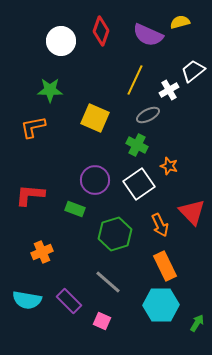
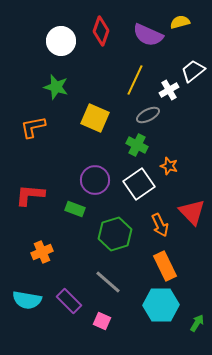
green star: moved 6 px right, 3 px up; rotated 15 degrees clockwise
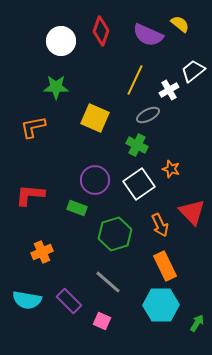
yellow semicircle: moved 2 px down; rotated 54 degrees clockwise
green star: rotated 15 degrees counterclockwise
orange star: moved 2 px right, 3 px down
green rectangle: moved 2 px right, 1 px up
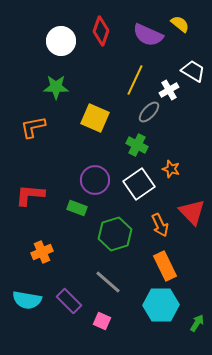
white trapezoid: rotated 70 degrees clockwise
gray ellipse: moved 1 px right, 3 px up; rotated 20 degrees counterclockwise
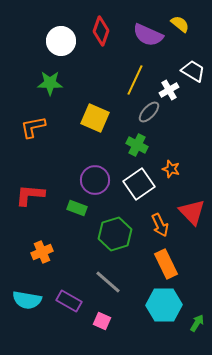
green star: moved 6 px left, 4 px up
orange rectangle: moved 1 px right, 2 px up
purple rectangle: rotated 15 degrees counterclockwise
cyan hexagon: moved 3 px right
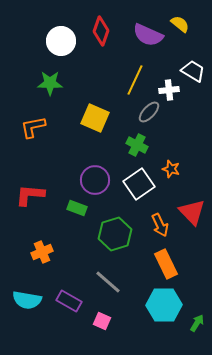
white cross: rotated 24 degrees clockwise
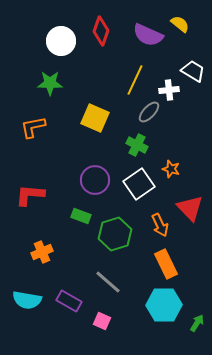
green rectangle: moved 4 px right, 8 px down
red triangle: moved 2 px left, 4 px up
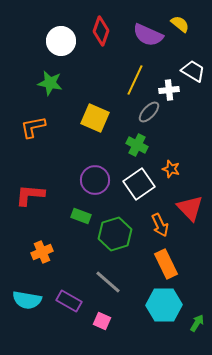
green star: rotated 10 degrees clockwise
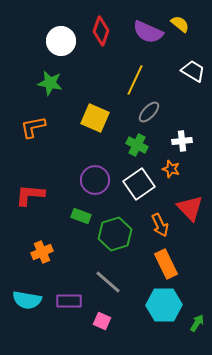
purple semicircle: moved 3 px up
white cross: moved 13 px right, 51 px down
purple rectangle: rotated 30 degrees counterclockwise
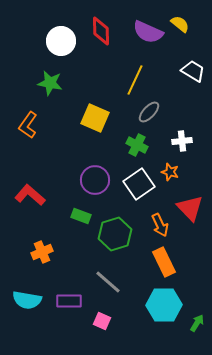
red diamond: rotated 20 degrees counterclockwise
orange L-shape: moved 5 px left, 2 px up; rotated 44 degrees counterclockwise
orange star: moved 1 px left, 3 px down
red L-shape: rotated 36 degrees clockwise
orange rectangle: moved 2 px left, 2 px up
